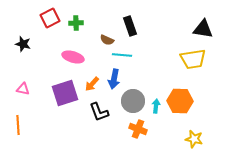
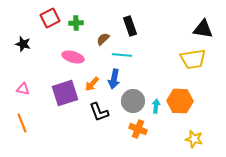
brown semicircle: moved 4 px left, 1 px up; rotated 112 degrees clockwise
orange line: moved 4 px right, 2 px up; rotated 18 degrees counterclockwise
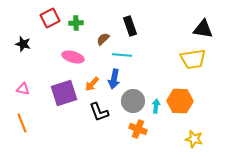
purple square: moved 1 px left
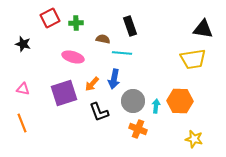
brown semicircle: rotated 56 degrees clockwise
cyan line: moved 2 px up
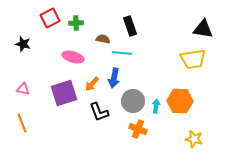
blue arrow: moved 1 px up
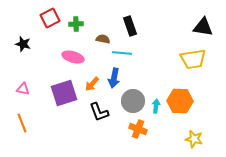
green cross: moved 1 px down
black triangle: moved 2 px up
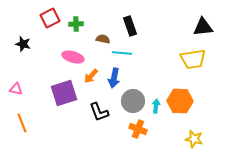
black triangle: rotated 15 degrees counterclockwise
orange arrow: moved 1 px left, 8 px up
pink triangle: moved 7 px left
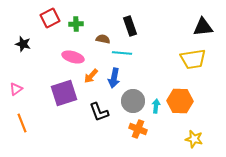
pink triangle: rotated 48 degrees counterclockwise
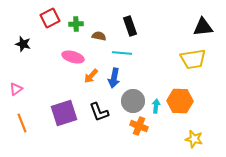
brown semicircle: moved 4 px left, 3 px up
purple square: moved 20 px down
orange cross: moved 1 px right, 3 px up
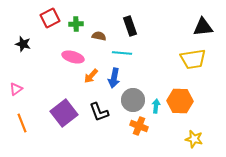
gray circle: moved 1 px up
purple square: rotated 20 degrees counterclockwise
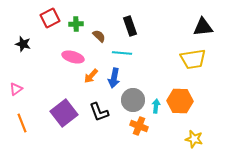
brown semicircle: rotated 32 degrees clockwise
